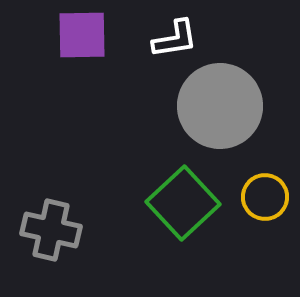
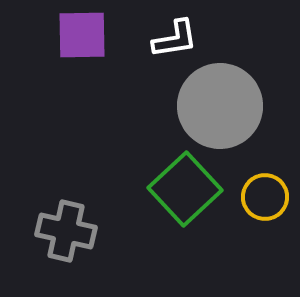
green square: moved 2 px right, 14 px up
gray cross: moved 15 px right, 1 px down
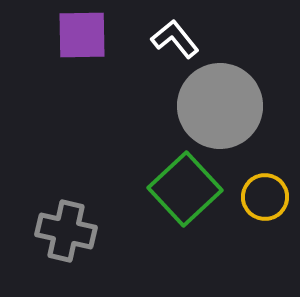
white L-shape: rotated 120 degrees counterclockwise
